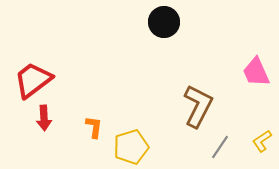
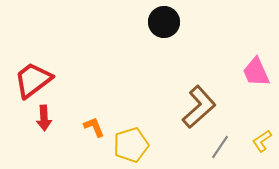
brown L-shape: moved 1 px right, 1 px down; rotated 21 degrees clockwise
orange L-shape: rotated 30 degrees counterclockwise
yellow pentagon: moved 2 px up
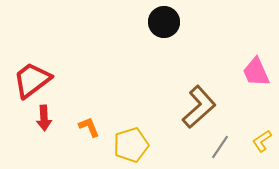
red trapezoid: moved 1 px left
orange L-shape: moved 5 px left
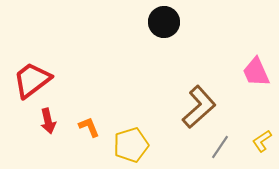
red arrow: moved 4 px right, 3 px down; rotated 10 degrees counterclockwise
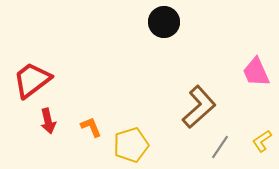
orange L-shape: moved 2 px right
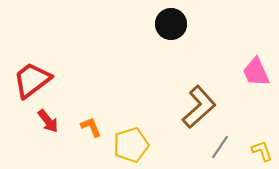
black circle: moved 7 px right, 2 px down
red arrow: rotated 25 degrees counterclockwise
yellow L-shape: moved 10 px down; rotated 105 degrees clockwise
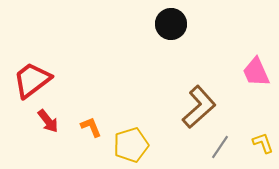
yellow L-shape: moved 1 px right, 8 px up
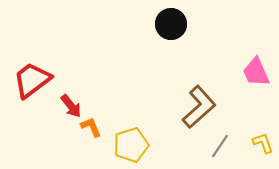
red arrow: moved 23 px right, 15 px up
gray line: moved 1 px up
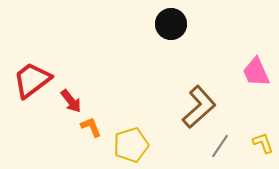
red arrow: moved 5 px up
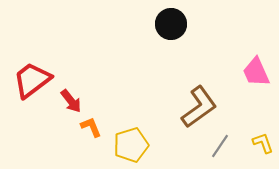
brown L-shape: rotated 6 degrees clockwise
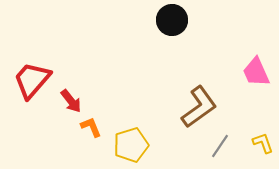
black circle: moved 1 px right, 4 px up
red trapezoid: rotated 12 degrees counterclockwise
